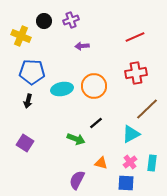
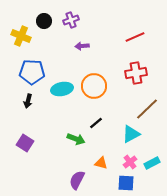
cyan rectangle: rotated 56 degrees clockwise
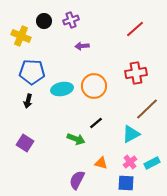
red line: moved 8 px up; rotated 18 degrees counterclockwise
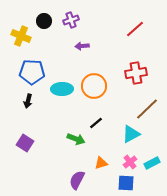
cyan ellipse: rotated 10 degrees clockwise
orange triangle: rotated 32 degrees counterclockwise
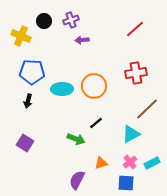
purple arrow: moved 6 px up
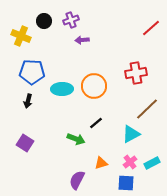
red line: moved 16 px right, 1 px up
